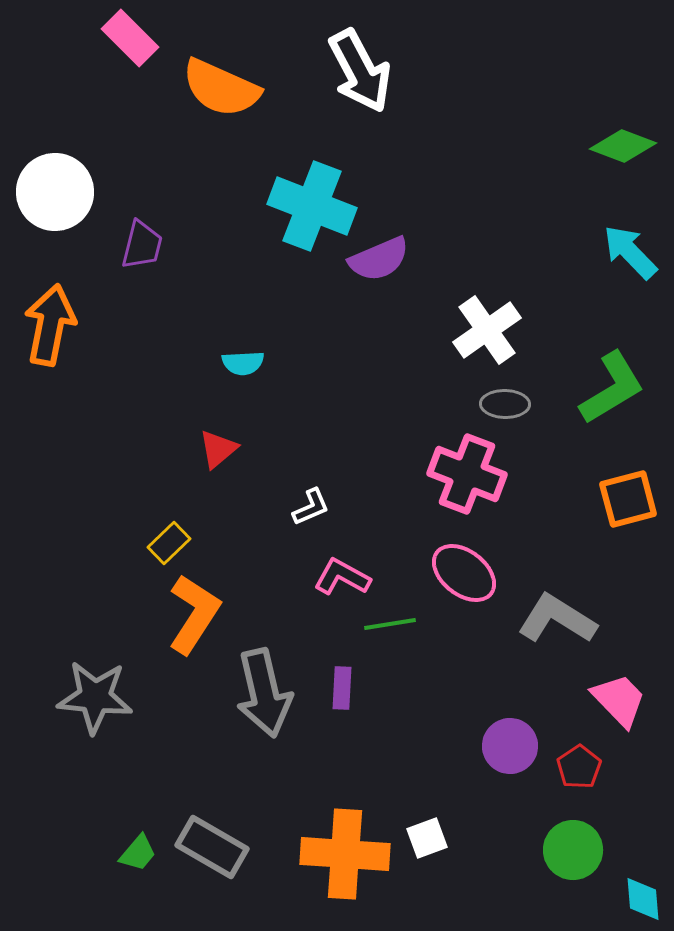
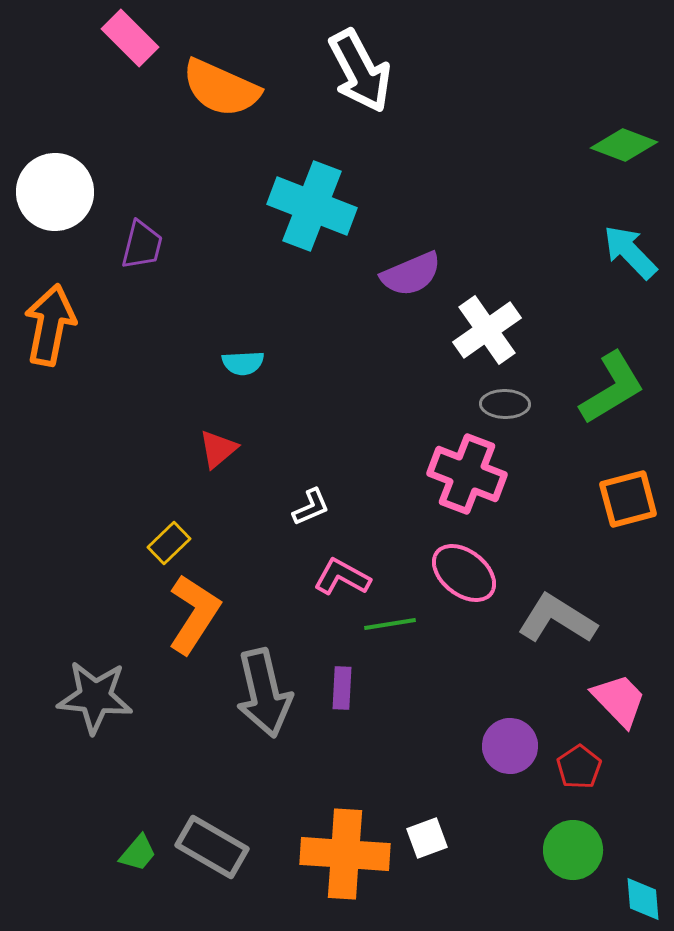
green diamond: moved 1 px right, 1 px up
purple semicircle: moved 32 px right, 15 px down
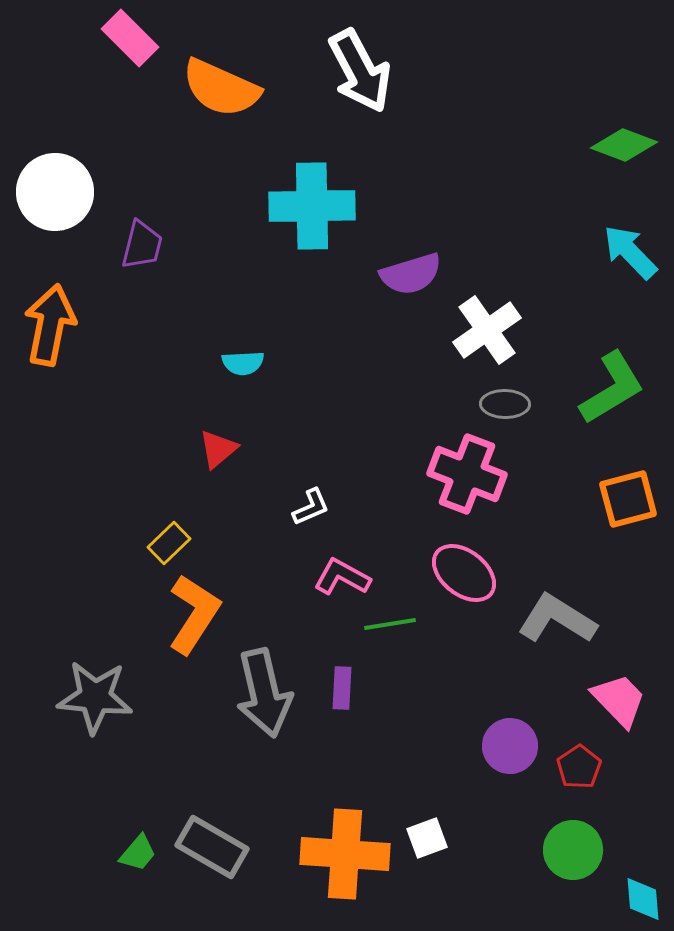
cyan cross: rotated 22 degrees counterclockwise
purple semicircle: rotated 6 degrees clockwise
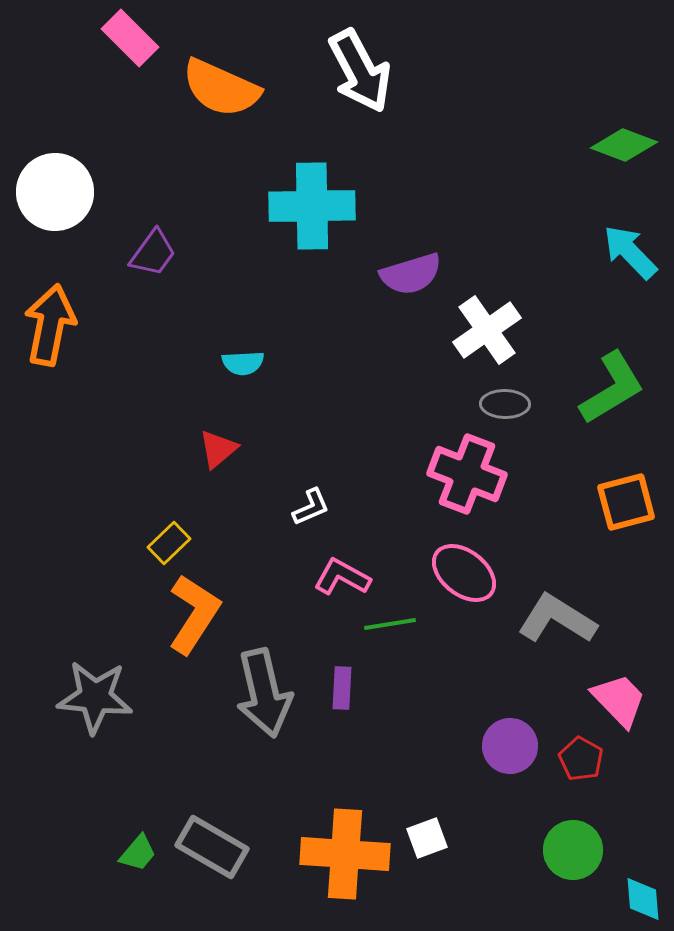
purple trapezoid: moved 11 px right, 8 px down; rotated 22 degrees clockwise
orange square: moved 2 px left, 3 px down
red pentagon: moved 2 px right, 8 px up; rotated 9 degrees counterclockwise
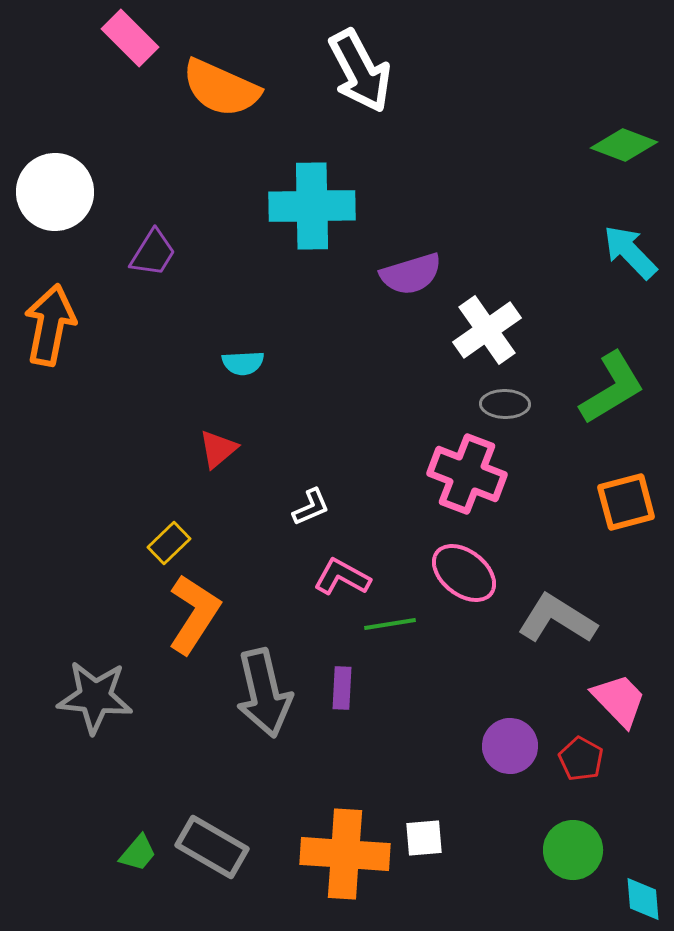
purple trapezoid: rotated 4 degrees counterclockwise
white square: moved 3 px left; rotated 15 degrees clockwise
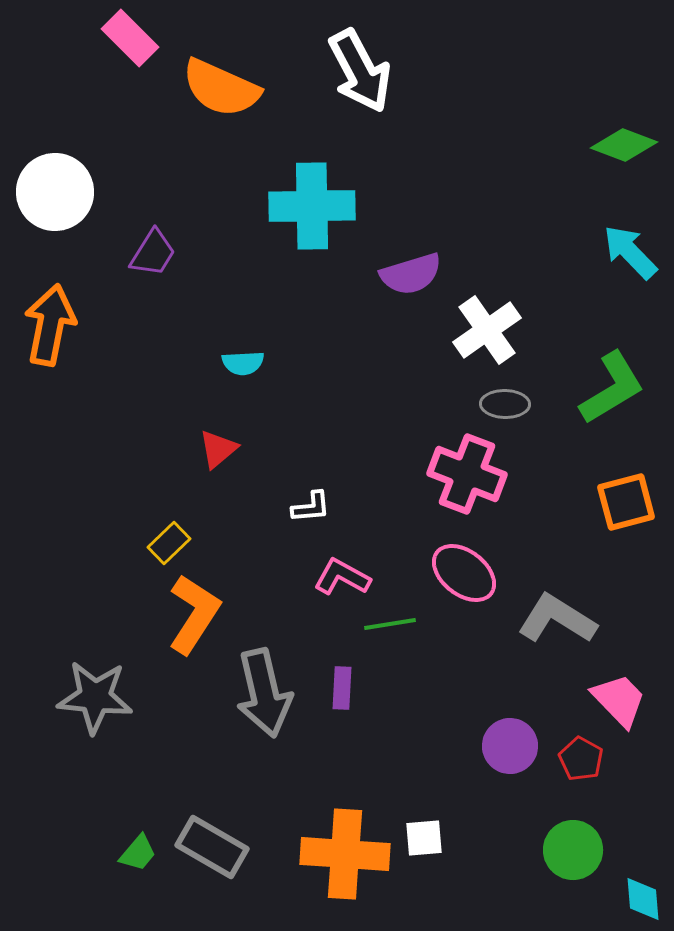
white L-shape: rotated 18 degrees clockwise
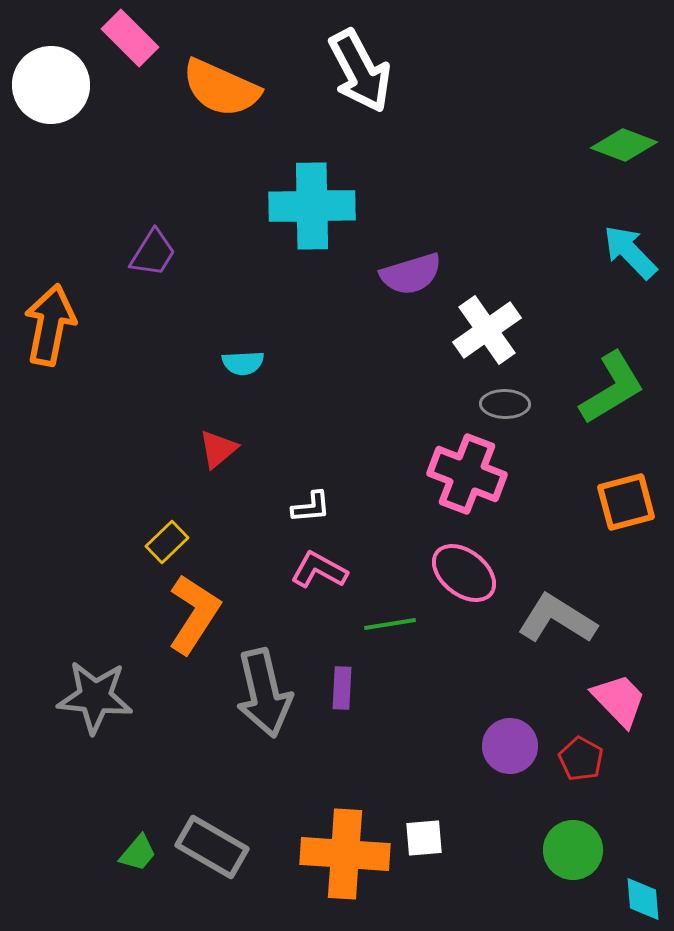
white circle: moved 4 px left, 107 px up
yellow rectangle: moved 2 px left, 1 px up
pink L-shape: moved 23 px left, 7 px up
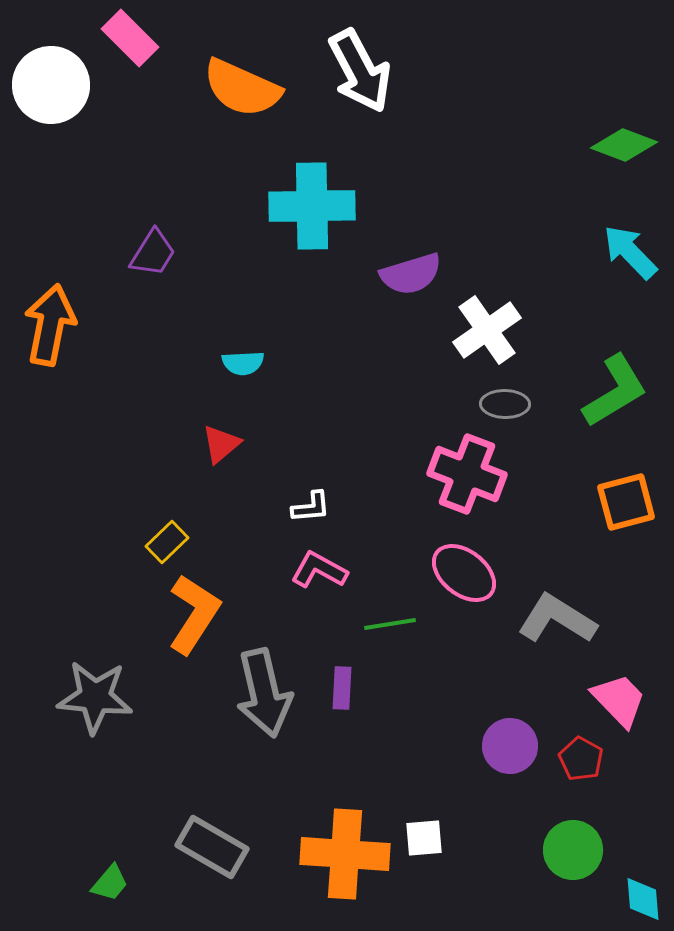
orange semicircle: moved 21 px right
green L-shape: moved 3 px right, 3 px down
red triangle: moved 3 px right, 5 px up
green trapezoid: moved 28 px left, 30 px down
